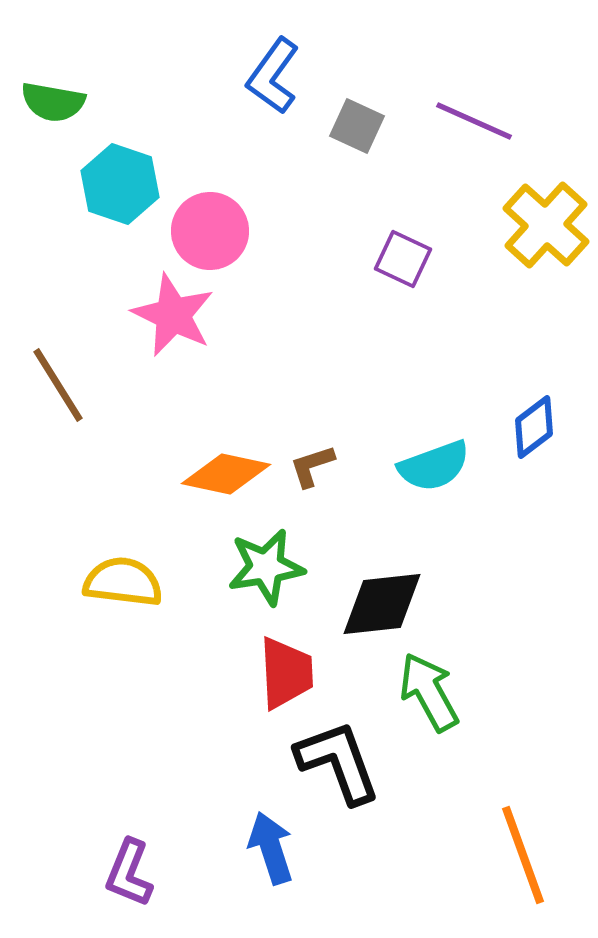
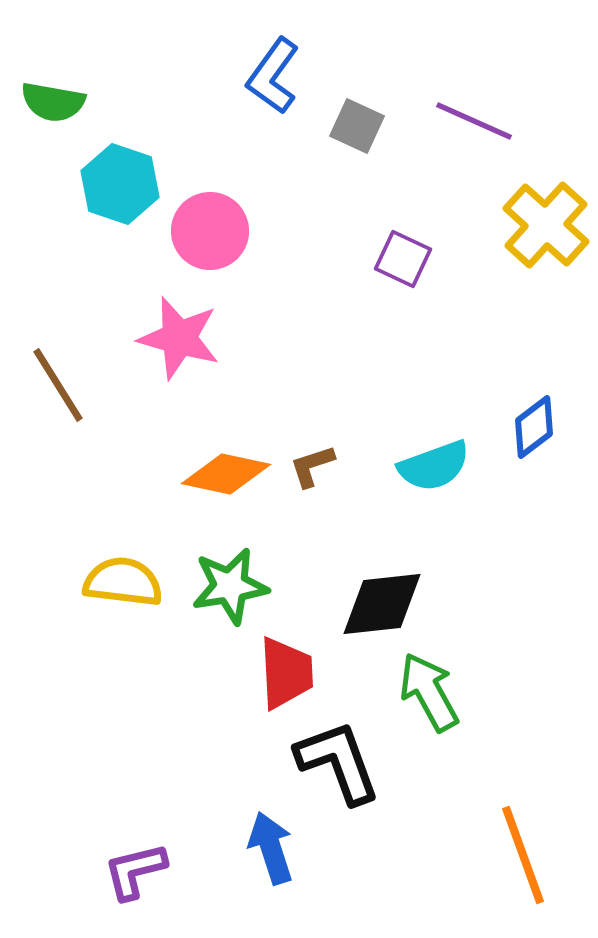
pink star: moved 6 px right, 23 px down; rotated 10 degrees counterclockwise
green star: moved 36 px left, 19 px down
purple L-shape: moved 6 px right, 2 px up; rotated 54 degrees clockwise
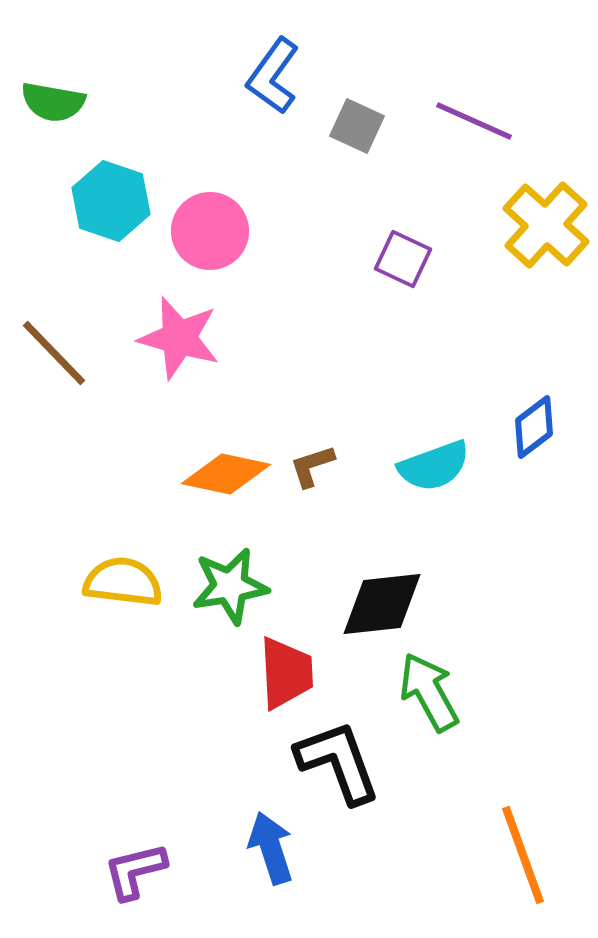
cyan hexagon: moved 9 px left, 17 px down
brown line: moved 4 px left, 32 px up; rotated 12 degrees counterclockwise
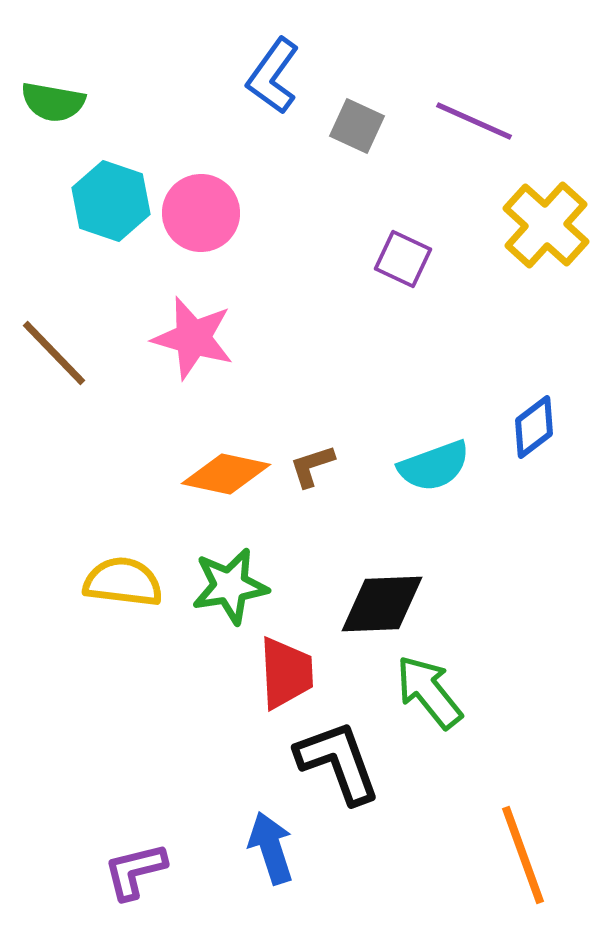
pink circle: moved 9 px left, 18 px up
pink star: moved 14 px right
black diamond: rotated 4 degrees clockwise
green arrow: rotated 10 degrees counterclockwise
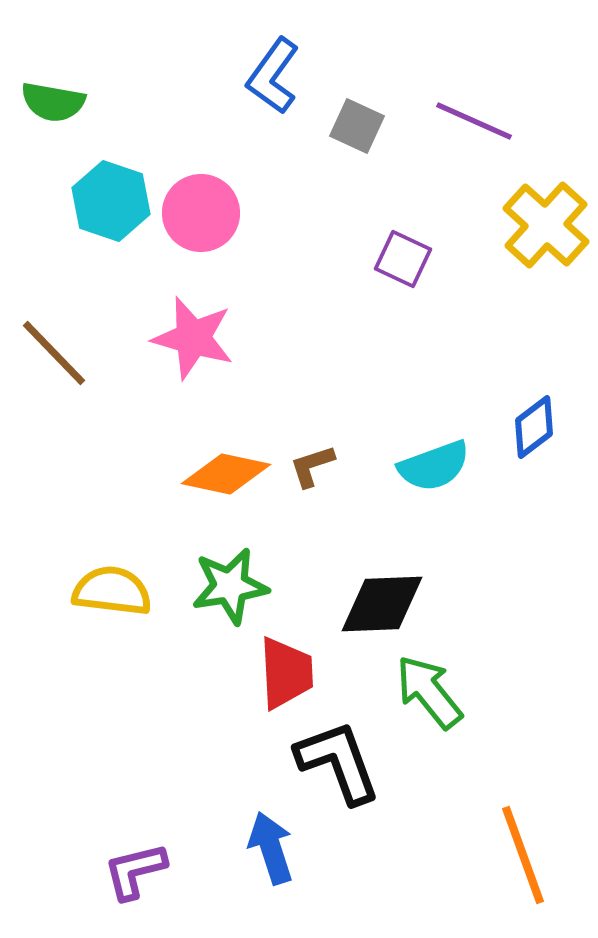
yellow semicircle: moved 11 px left, 9 px down
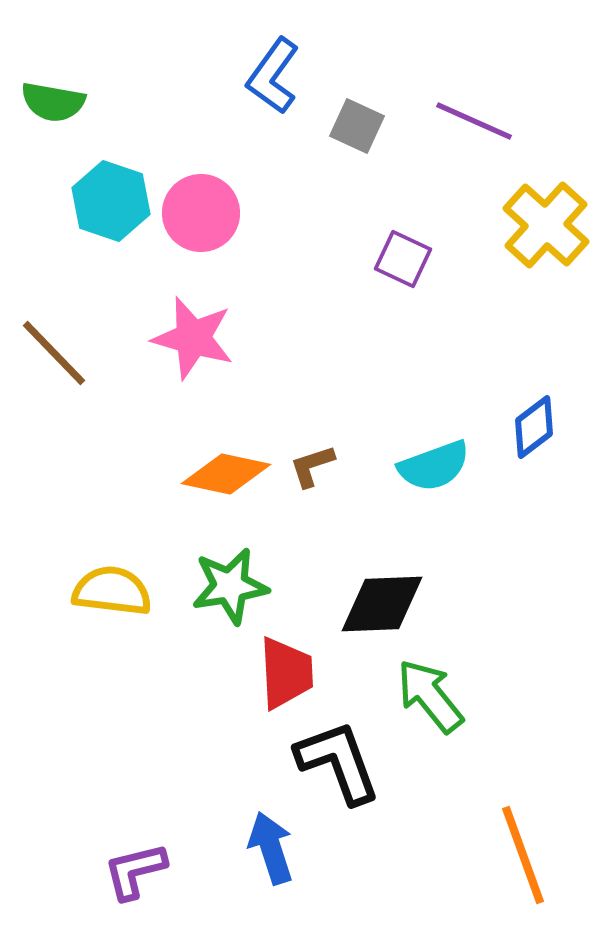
green arrow: moved 1 px right, 4 px down
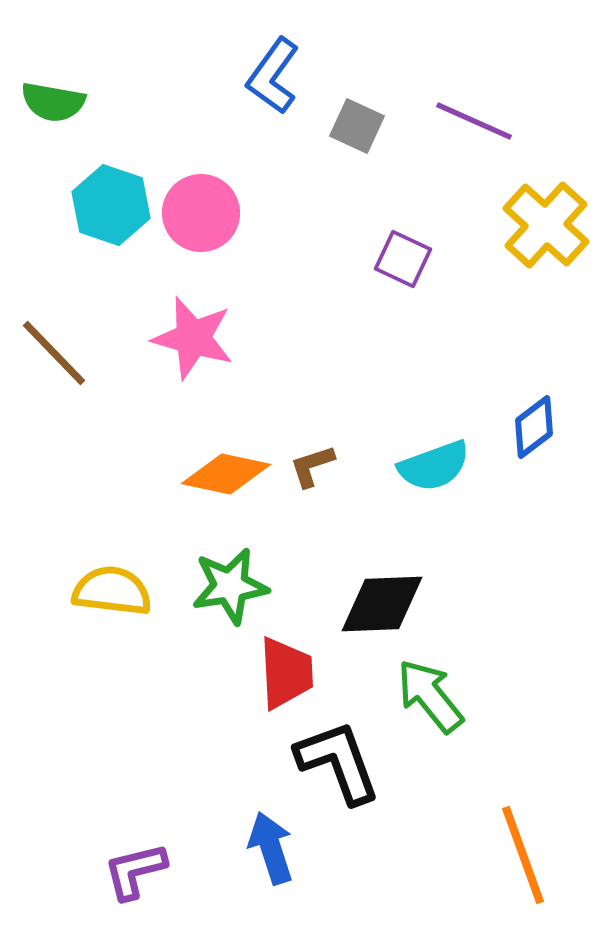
cyan hexagon: moved 4 px down
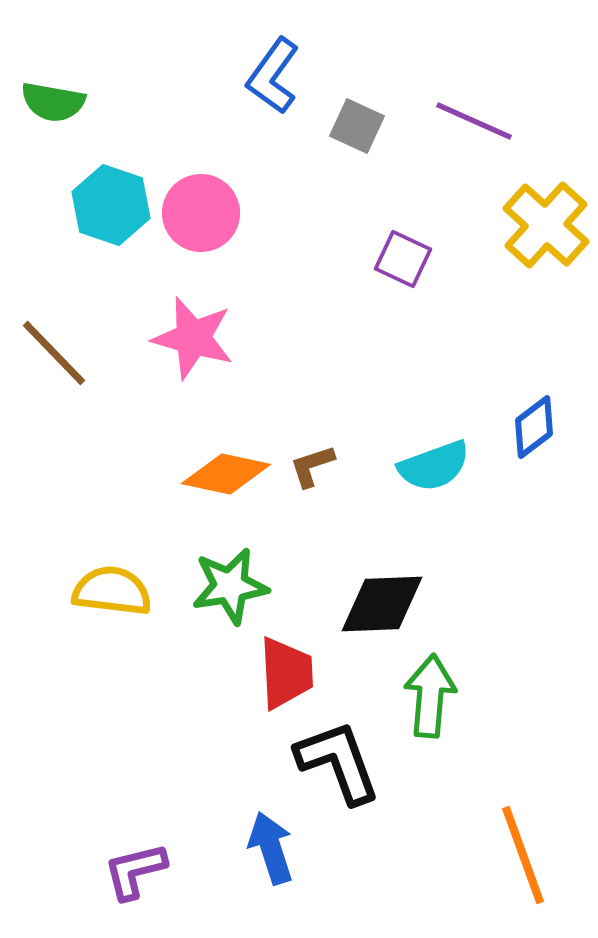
green arrow: rotated 44 degrees clockwise
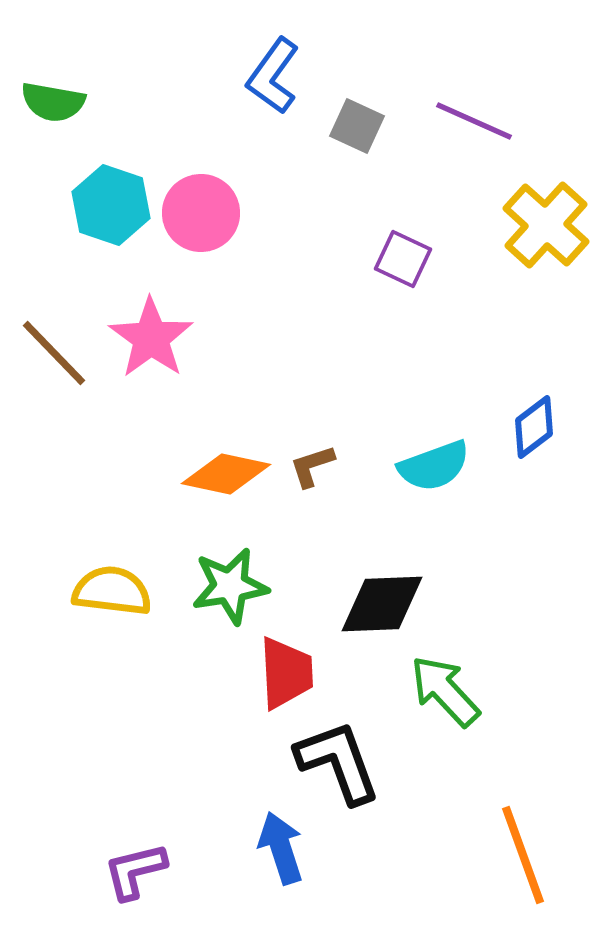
pink star: moved 42 px left; rotated 20 degrees clockwise
green arrow: moved 15 px right, 5 px up; rotated 48 degrees counterclockwise
blue arrow: moved 10 px right
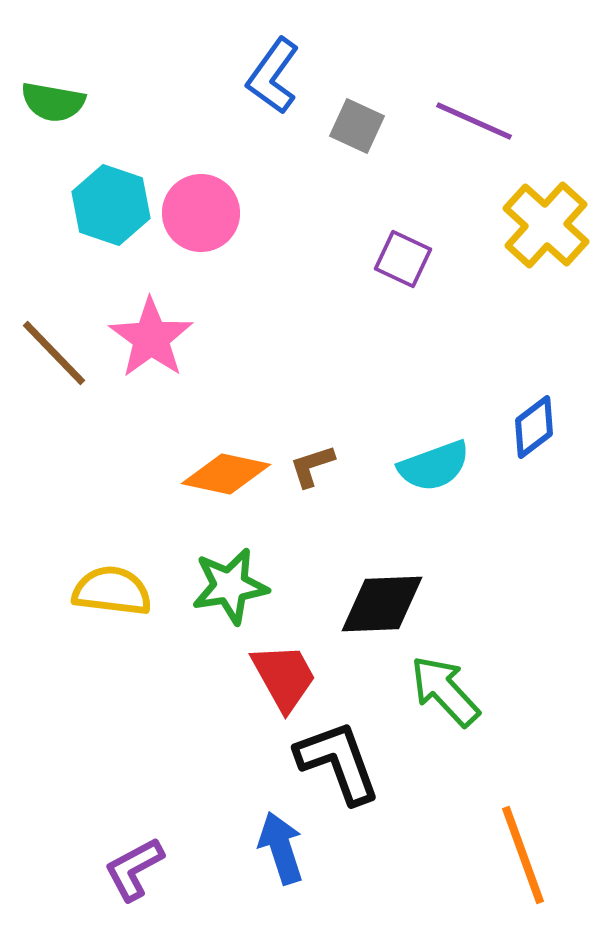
red trapezoid: moved 2 px left, 4 px down; rotated 26 degrees counterclockwise
purple L-shape: moved 1 px left, 2 px up; rotated 14 degrees counterclockwise
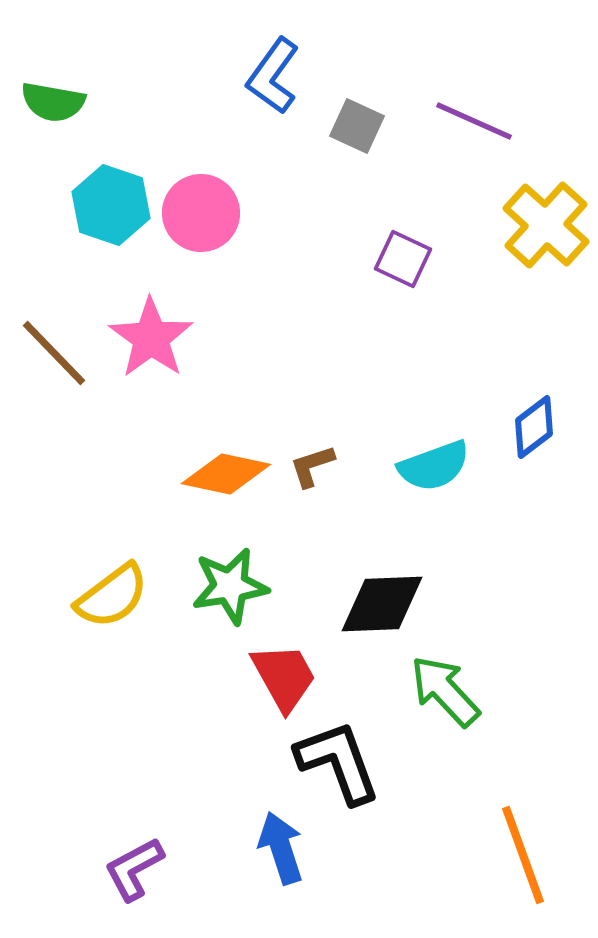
yellow semicircle: moved 5 px down; rotated 136 degrees clockwise
